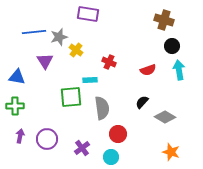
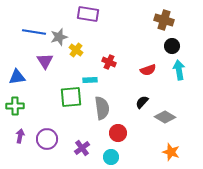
blue line: rotated 15 degrees clockwise
blue triangle: rotated 18 degrees counterclockwise
red circle: moved 1 px up
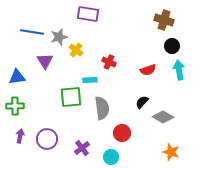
blue line: moved 2 px left
gray diamond: moved 2 px left
red circle: moved 4 px right
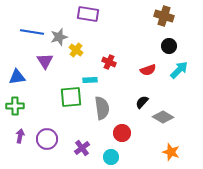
brown cross: moved 4 px up
black circle: moved 3 px left
cyan arrow: rotated 54 degrees clockwise
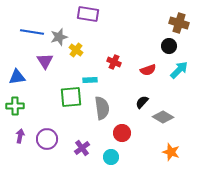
brown cross: moved 15 px right, 7 px down
red cross: moved 5 px right
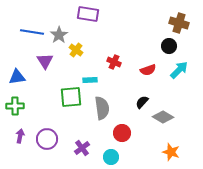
gray star: moved 2 px up; rotated 18 degrees counterclockwise
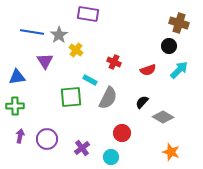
cyan rectangle: rotated 32 degrees clockwise
gray semicircle: moved 6 px right, 10 px up; rotated 35 degrees clockwise
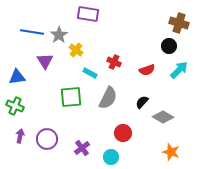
red semicircle: moved 1 px left
cyan rectangle: moved 7 px up
green cross: rotated 24 degrees clockwise
red circle: moved 1 px right
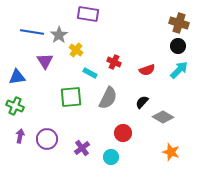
black circle: moved 9 px right
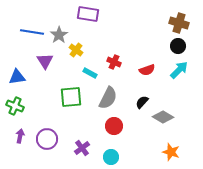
red circle: moved 9 px left, 7 px up
